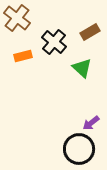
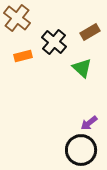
purple arrow: moved 2 px left
black circle: moved 2 px right, 1 px down
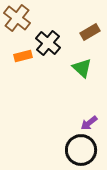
black cross: moved 6 px left, 1 px down
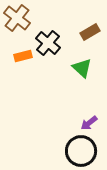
black circle: moved 1 px down
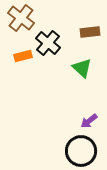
brown cross: moved 4 px right
brown rectangle: rotated 24 degrees clockwise
purple arrow: moved 2 px up
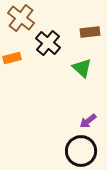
orange rectangle: moved 11 px left, 2 px down
purple arrow: moved 1 px left
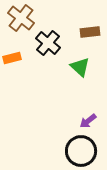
green triangle: moved 2 px left, 1 px up
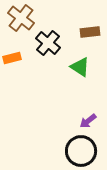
green triangle: rotated 10 degrees counterclockwise
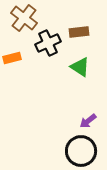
brown cross: moved 3 px right
brown rectangle: moved 11 px left
black cross: rotated 25 degrees clockwise
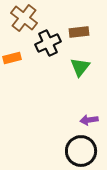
green triangle: rotated 35 degrees clockwise
purple arrow: moved 1 px right, 1 px up; rotated 30 degrees clockwise
